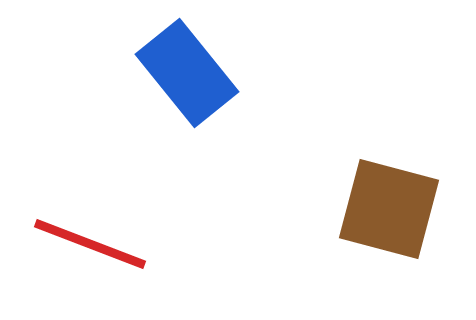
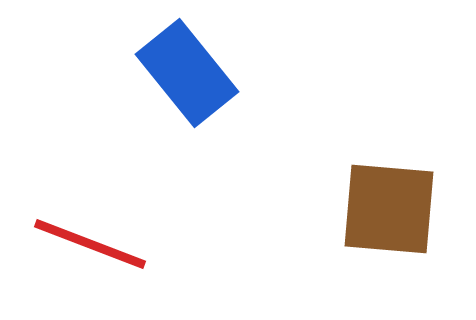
brown square: rotated 10 degrees counterclockwise
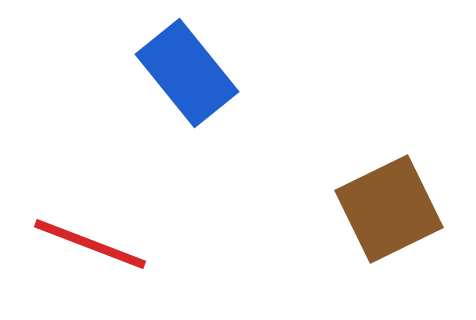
brown square: rotated 31 degrees counterclockwise
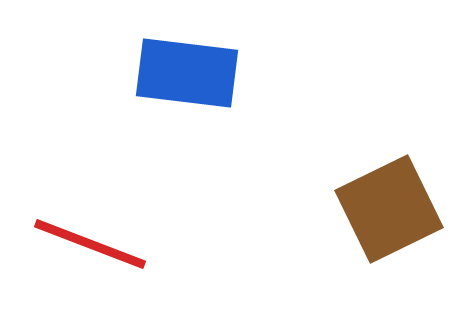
blue rectangle: rotated 44 degrees counterclockwise
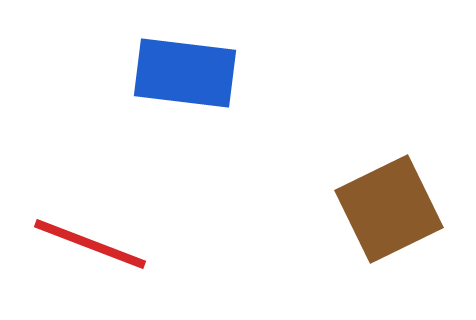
blue rectangle: moved 2 px left
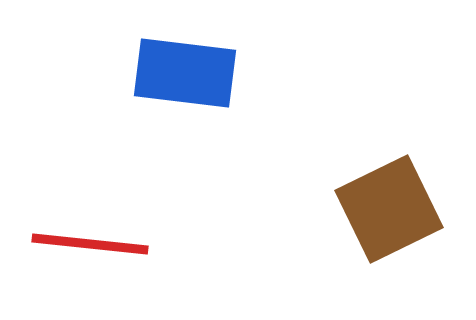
red line: rotated 15 degrees counterclockwise
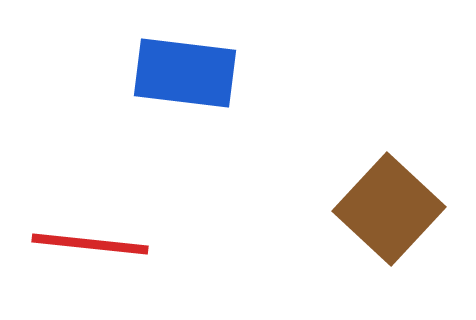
brown square: rotated 21 degrees counterclockwise
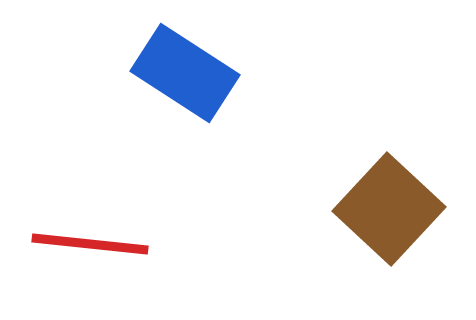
blue rectangle: rotated 26 degrees clockwise
